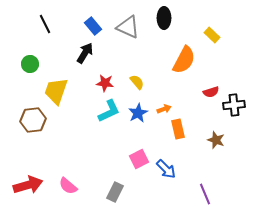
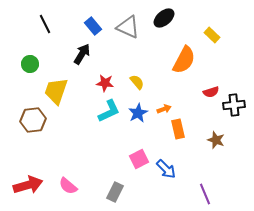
black ellipse: rotated 50 degrees clockwise
black arrow: moved 3 px left, 1 px down
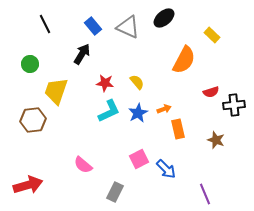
pink semicircle: moved 15 px right, 21 px up
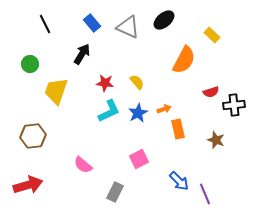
black ellipse: moved 2 px down
blue rectangle: moved 1 px left, 3 px up
brown hexagon: moved 16 px down
blue arrow: moved 13 px right, 12 px down
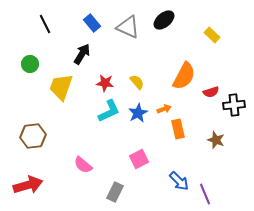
orange semicircle: moved 16 px down
yellow trapezoid: moved 5 px right, 4 px up
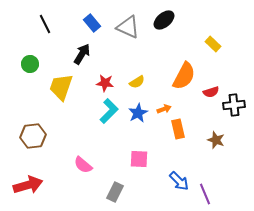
yellow rectangle: moved 1 px right, 9 px down
yellow semicircle: rotated 98 degrees clockwise
cyan L-shape: rotated 20 degrees counterclockwise
pink square: rotated 30 degrees clockwise
